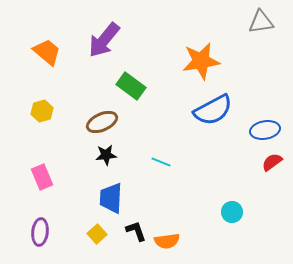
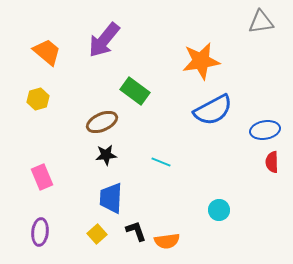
green rectangle: moved 4 px right, 5 px down
yellow hexagon: moved 4 px left, 12 px up
red semicircle: rotated 55 degrees counterclockwise
cyan circle: moved 13 px left, 2 px up
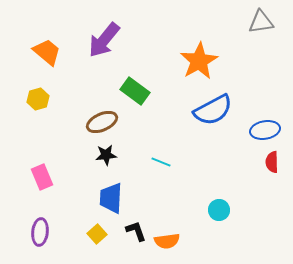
orange star: moved 2 px left; rotated 21 degrees counterclockwise
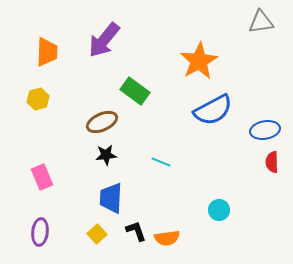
orange trapezoid: rotated 52 degrees clockwise
orange semicircle: moved 3 px up
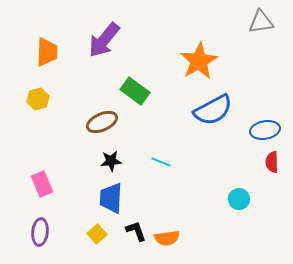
black star: moved 5 px right, 6 px down
pink rectangle: moved 7 px down
cyan circle: moved 20 px right, 11 px up
